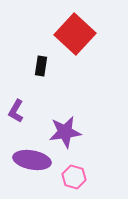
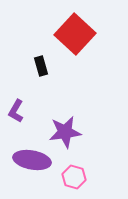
black rectangle: rotated 24 degrees counterclockwise
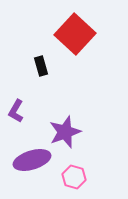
purple star: rotated 12 degrees counterclockwise
purple ellipse: rotated 27 degrees counterclockwise
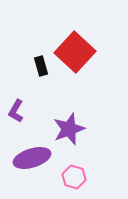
red square: moved 18 px down
purple star: moved 4 px right, 3 px up
purple ellipse: moved 2 px up
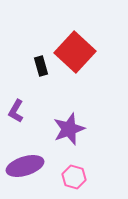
purple ellipse: moved 7 px left, 8 px down
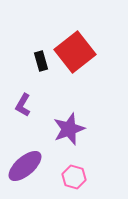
red square: rotated 9 degrees clockwise
black rectangle: moved 5 px up
purple L-shape: moved 7 px right, 6 px up
purple ellipse: rotated 24 degrees counterclockwise
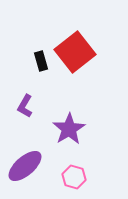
purple L-shape: moved 2 px right, 1 px down
purple star: rotated 12 degrees counterclockwise
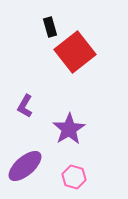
black rectangle: moved 9 px right, 34 px up
